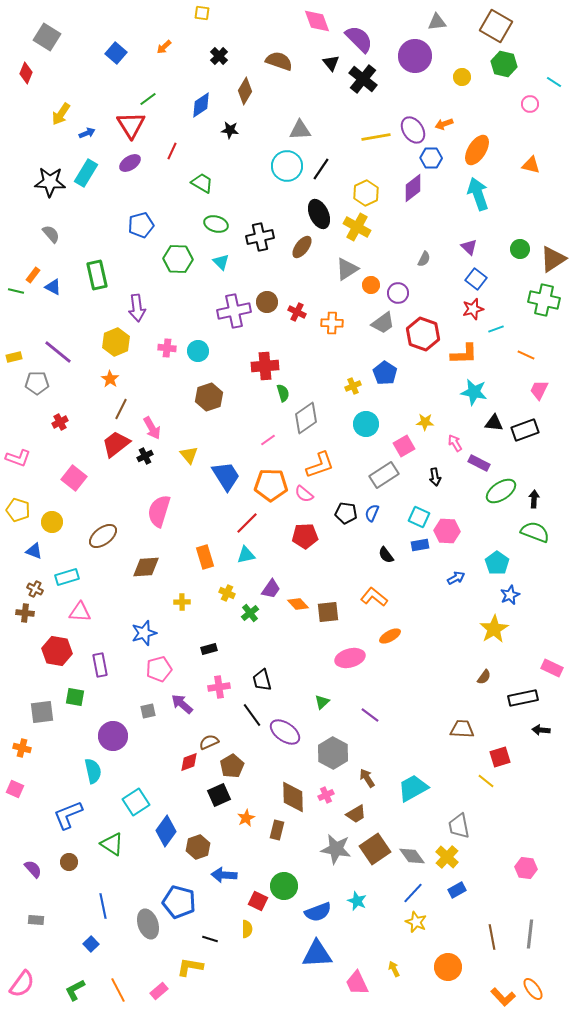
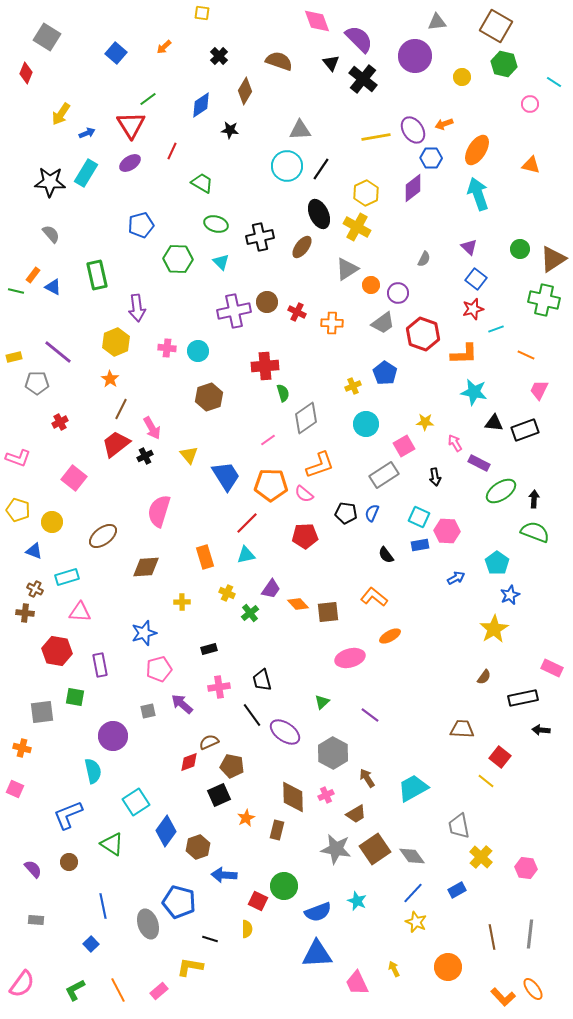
red square at (500, 757): rotated 35 degrees counterclockwise
brown pentagon at (232, 766): rotated 30 degrees counterclockwise
yellow cross at (447, 857): moved 34 px right
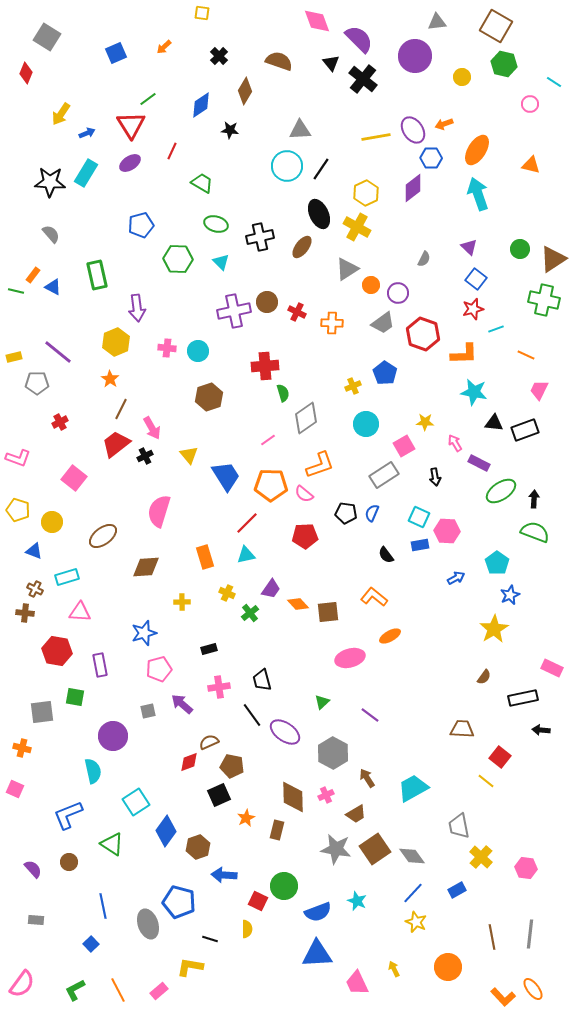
blue square at (116, 53): rotated 25 degrees clockwise
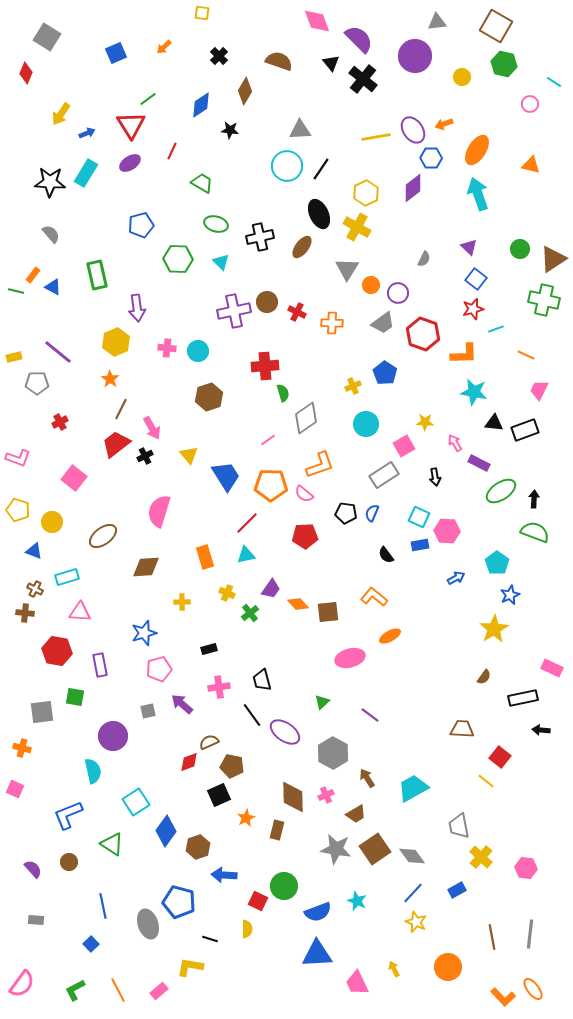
gray triangle at (347, 269): rotated 25 degrees counterclockwise
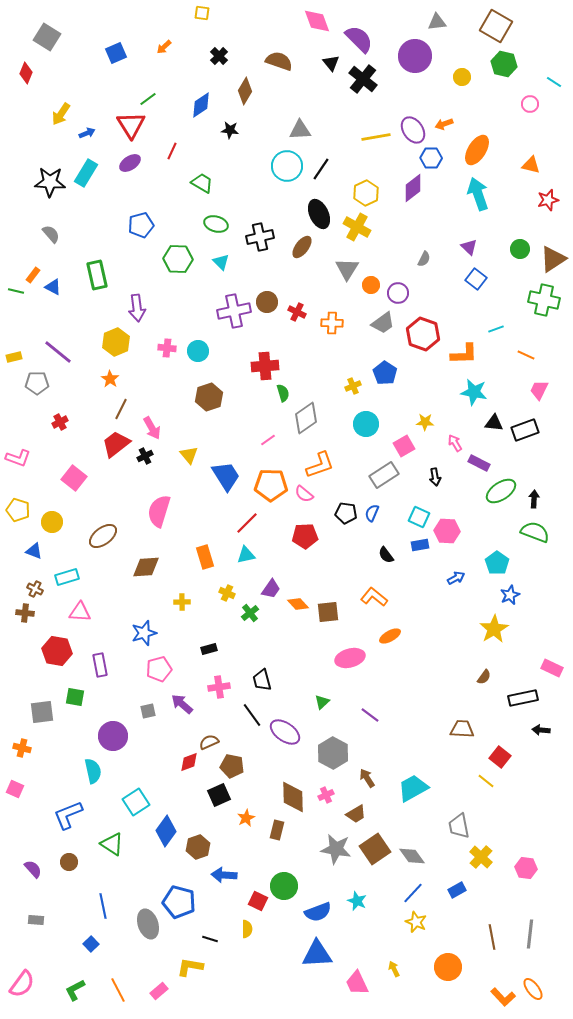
red star at (473, 309): moved 75 px right, 109 px up
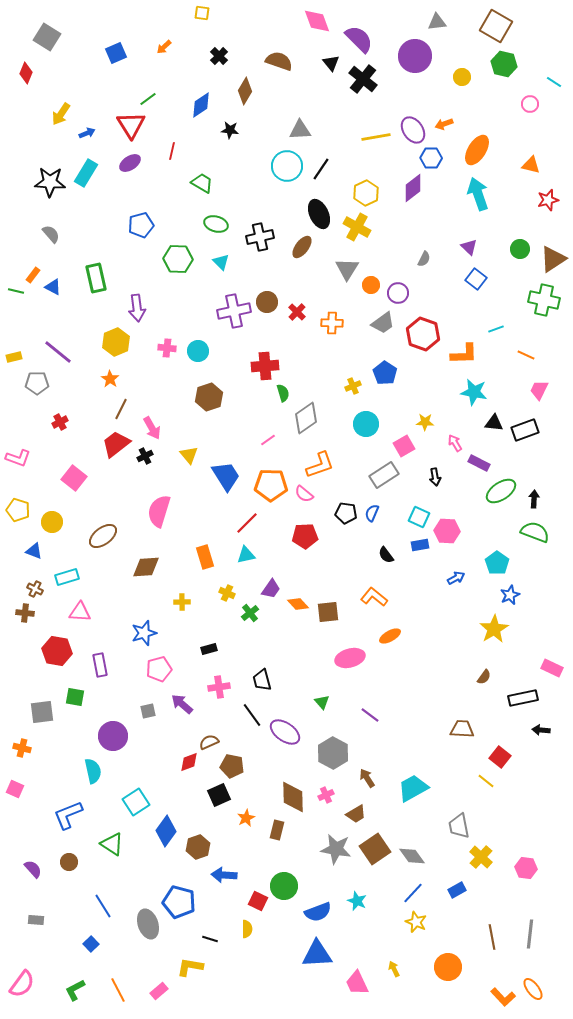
red line at (172, 151): rotated 12 degrees counterclockwise
green rectangle at (97, 275): moved 1 px left, 3 px down
red cross at (297, 312): rotated 18 degrees clockwise
green triangle at (322, 702): rotated 28 degrees counterclockwise
blue line at (103, 906): rotated 20 degrees counterclockwise
